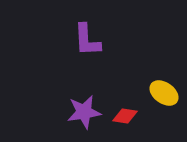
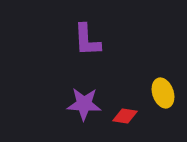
yellow ellipse: moved 1 px left; rotated 36 degrees clockwise
purple star: moved 8 px up; rotated 12 degrees clockwise
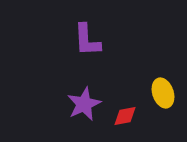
purple star: rotated 28 degrees counterclockwise
red diamond: rotated 20 degrees counterclockwise
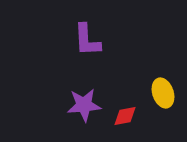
purple star: moved 1 px down; rotated 20 degrees clockwise
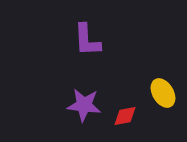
yellow ellipse: rotated 12 degrees counterclockwise
purple star: rotated 12 degrees clockwise
